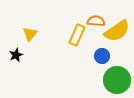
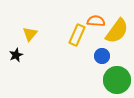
yellow semicircle: rotated 20 degrees counterclockwise
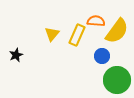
yellow triangle: moved 22 px right
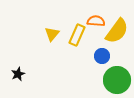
black star: moved 2 px right, 19 px down
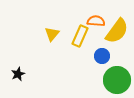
yellow rectangle: moved 3 px right, 1 px down
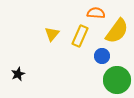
orange semicircle: moved 8 px up
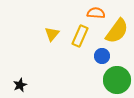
black star: moved 2 px right, 11 px down
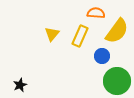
green circle: moved 1 px down
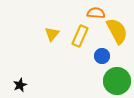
yellow semicircle: rotated 64 degrees counterclockwise
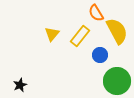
orange semicircle: rotated 126 degrees counterclockwise
yellow rectangle: rotated 15 degrees clockwise
blue circle: moved 2 px left, 1 px up
